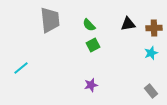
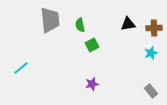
green semicircle: moved 9 px left; rotated 32 degrees clockwise
green square: moved 1 px left
purple star: moved 1 px right, 1 px up
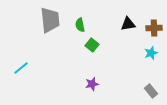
green square: rotated 24 degrees counterclockwise
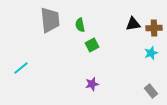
black triangle: moved 5 px right
green square: rotated 24 degrees clockwise
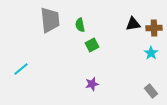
cyan star: rotated 16 degrees counterclockwise
cyan line: moved 1 px down
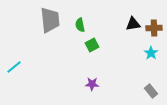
cyan line: moved 7 px left, 2 px up
purple star: rotated 16 degrees clockwise
